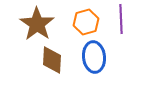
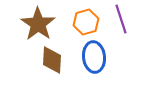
purple line: rotated 16 degrees counterclockwise
brown star: moved 1 px right
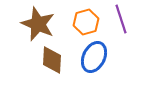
brown star: rotated 12 degrees counterclockwise
blue ellipse: rotated 32 degrees clockwise
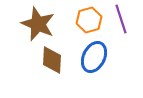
orange hexagon: moved 3 px right, 2 px up
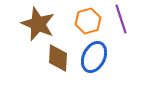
orange hexagon: moved 1 px left, 1 px down
brown diamond: moved 6 px right, 2 px up
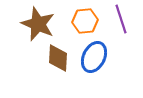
orange hexagon: moved 3 px left; rotated 10 degrees clockwise
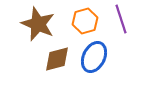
orange hexagon: rotated 10 degrees counterclockwise
brown diamond: moved 1 px left, 1 px down; rotated 72 degrees clockwise
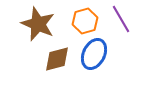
purple line: rotated 12 degrees counterclockwise
blue ellipse: moved 3 px up
